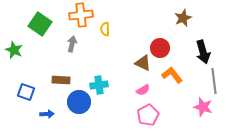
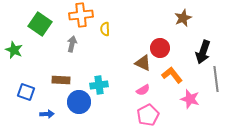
black arrow: rotated 35 degrees clockwise
gray line: moved 2 px right, 2 px up
pink star: moved 13 px left, 8 px up
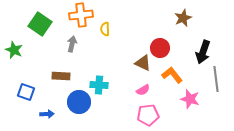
brown rectangle: moved 4 px up
cyan cross: rotated 12 degrees clockwise
pink pentagon: rotated 20 degrees clockwise
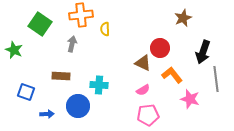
blue circle: moved 1 px left, 4 px down
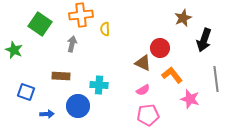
black arrow: moved 1 px right, 12 px up
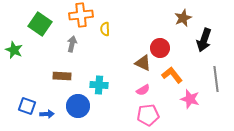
brown rectangle: moved 1 px right
blue square: moved 1 px right, 14 px down
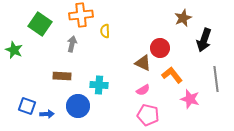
yellow semicircle: moved 2 px down
pink pentagon: rotated 20 degrees clockwise
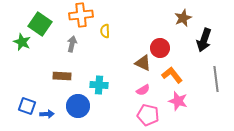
green star: moved 8 px right, 8 px up
pink star: moved 12 px left, 2 px down
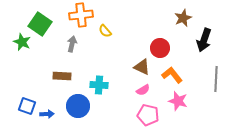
yellow semicircle: rotated 40 degrees counterclockwise
brown triangle: moved 1 px left, 4 px down
gray line: rotated 10 degrees clockwise
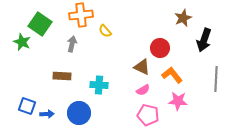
pink star: rotated 12 degrees counterclockwise
blue circle: moved 1 px right, 7 px down
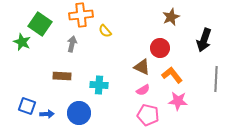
brown star: moved 12 px left, 1 px up
